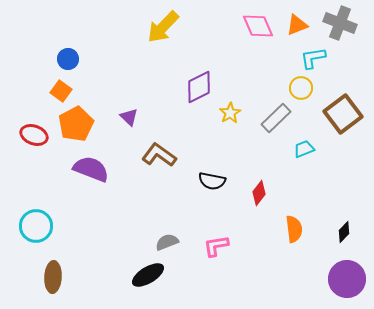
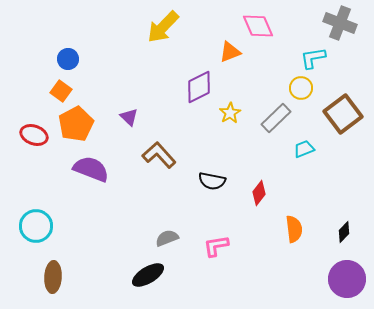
orange triangle: moved 67 px left, 27 px down
brown L-shape: rotated 12 degrees clockwise
gray semicircle: moved 4 px up
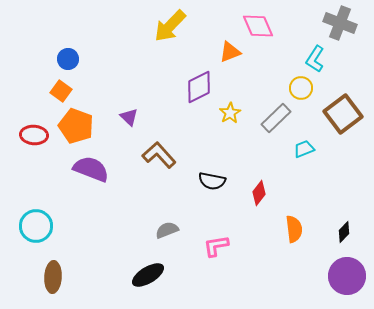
yellow arrow: moved 7 px right, 1 px up
cyan L-shape: moved 2 px right, 1 px down; rotated 48 degrees counterclockwise
orange pentagon: moved 2 px down; rotated 24 degrees counterclockwise
red ellipse: rotated 16 degrees counterclockwise
gray semicircle: moved 8 px up
purple circle: moved 3 px up
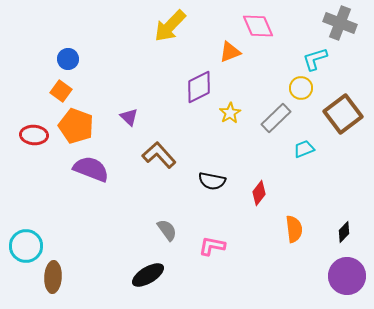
cyan L-shape: rotated 40 degrees clockwise
cyan circle: moved 10 px left, 20 px down
gray semicircle: rotated 75 degrees clockwise
pink L-shape: moved 4 px left; rotated 20 degrees clockwise
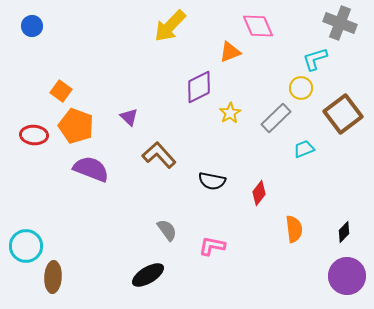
blue circle: moved 36 px left, 33 px up
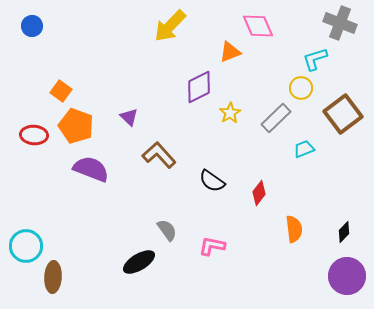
black semicircle: rotated 24 degrees clockwise
black ellipse: moved 9 px left, 13 px up
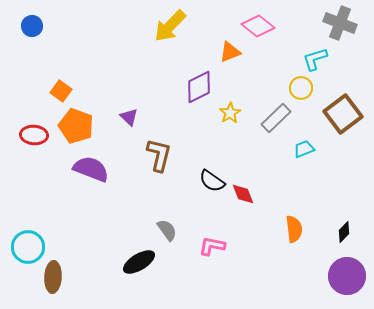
pink diamond: rotated 28 degrees counterclockwise
brown L-shape: rotated 56 degrees clockwise
red diamond: moved 16 px left, 1 px down; rotated 60 degrees counterclockwise
cyan circle: moved 2 px right, 1 px down
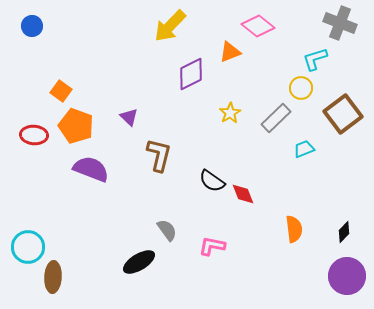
purple diamond: moved 8 px left, 13 px up
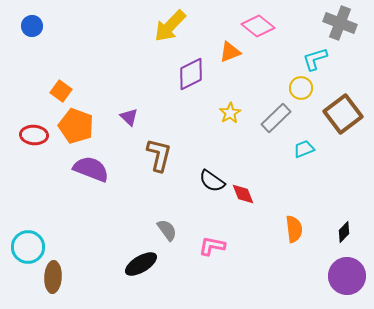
black ellipse: moved 2 px right, 2 px down
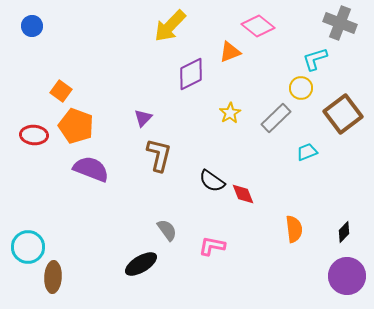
purple triangle: moved 14 px right, 1 px down; rotated 30 degrees clockwise
cyan trapezoid: moved 3 px right, 3 px down
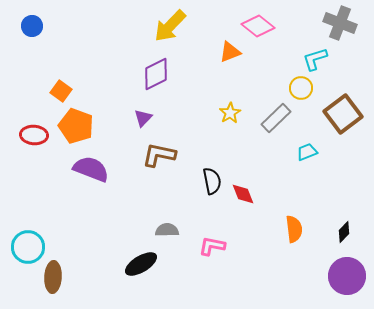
purple diamond: moved 35 px left
brown L-shape: rotated 92 degrees counterclockwise
black semicircle: rotated 136 degrees counterclockwise
gray semicircle: rotated 55 degrees counterclockwise
